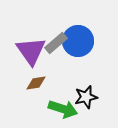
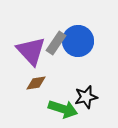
gray rectangle: rotated 15 degrees counterclockwise
purple triangle: rotated 8 degrees counterclockwise
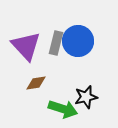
gray rectangle: rotated 20 degrees counterclockwise
purple triangle: moved 5 px left, 5 px up
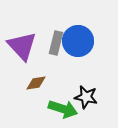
purple triangle: moved 4 px left
black star: rotated 25 degrees clockwise
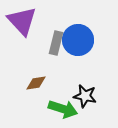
blue circle: moved 1 px up
purple triangle: moved 25 px up
black star: moved 1 px left, 1 px up
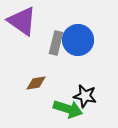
purple triangle: rotated 12 degrees counterclockwise
green arrow: moved 5 px right
